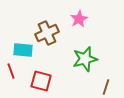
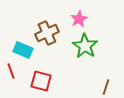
cyan rectangle: rotated 18 degrees clockwise
green star: moved 13 px up; rotated 25 degrees counterclockwise
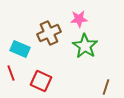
pink star: rotated 24 degrees clockwise
brown cross: moved 2 px right
cyan rectangle: moved 3 px left, 1 px up
red line: moved 2 px down
red square: rotated 10 degrees clockwise
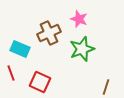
pink star: rotated 24 degrees clockwise
green star: moved 3 px left, 3 px down; rotated 20 degrees clockwise
red square: moved 1 px left, 1 px down
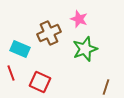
green star: moved 3 px right
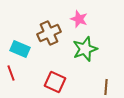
red square: moved 15 px right
brown line: rotated 14 degrees counterclockwise
